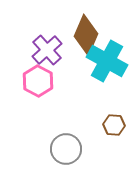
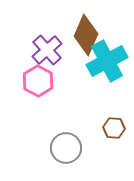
cyan cross: rotated 33 degrees clockwise
brown hexagon: moved 3 px down
gray circle: moved 1 px up
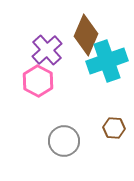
cyan cross: rotated 9 degrees clockwise
gray circle: moved 2 px left, 7 px up
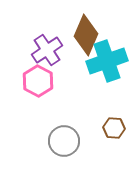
purple cross: rotated 8 degrees clockwise
